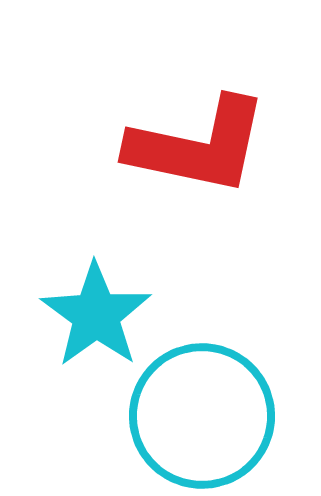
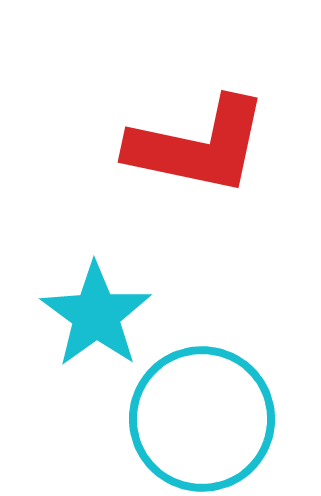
cyan circle: moved 3 px down
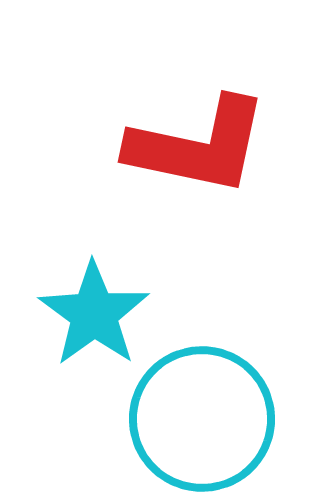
cyan star: moved 2 px left, 1 px up
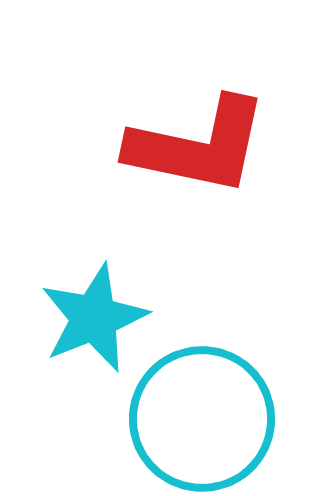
cyan star: moved 4 px down; rotated 14 degrees clockwise
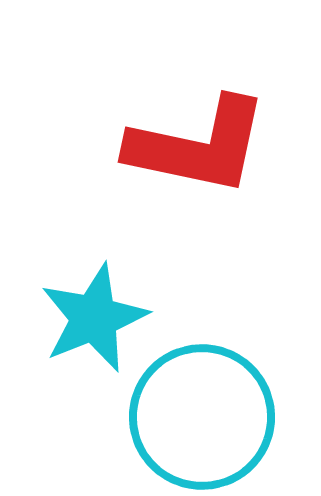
cyan circle: moved 2 px up
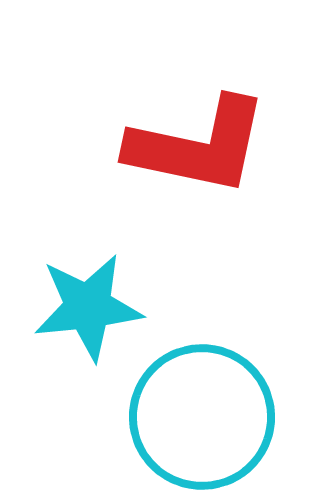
cyan star: moved 6 px left, 11 px up; rotated 16 degrees clockwise
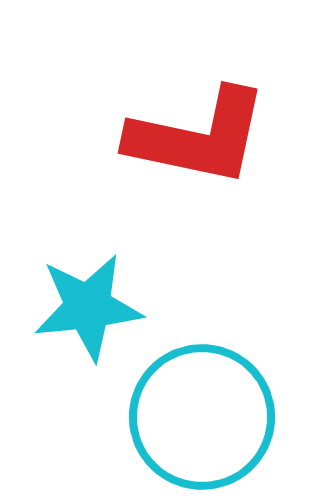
red L-shape: moved 9 px up
